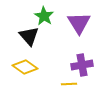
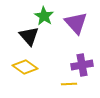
purple triangle: moved 3 px left; rotated 10 degrees counterclockwise
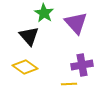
green star: moved 3 px up
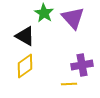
purple triangle: moved 3 px left, 5 px up
black triangle: moved 4 px left; rotated 20 degrees counterclockwise
yellow diamond: moved 1 px up; rotated 70 degrees counterclockwise
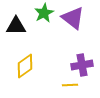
green star: rotated 12 degrees clockwise
purple triangle: rotated 10 degrees counterclockwise
black triangle: moved 9 px left, 10 px up; rotated 30 degrees counterclockwise
yellow line: moved 1 px right, 1 px down
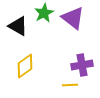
black triangle: moved 2 px right; rotated 30 degrees clockwise
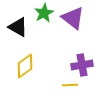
black triangle: moved 1 px down
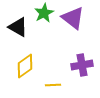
yellow line: moved 17 px left
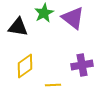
black triangle: rotated 20 degrees counterclockwise
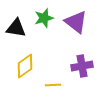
green star: moved 5 px down; rotated 12 degrees clockwise
purple triangle: moved 3 px right, 4 px down
black triangle: moved 2 px left, 1 px down
purple cross: moved 1 px down
